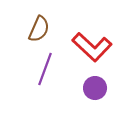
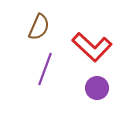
brown semicircle: moved 2 px up
purple circle: moved 2 px right
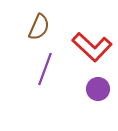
purple circle: moved 1 px right, 1 px down
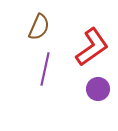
red L-shape: rotated 78 degrees counterclockwise
purple line: rotated 8 degrees counterclockwise
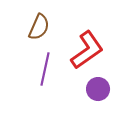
red L-shape: moved 5 px left, 3 px down
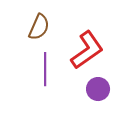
purple line: rotated 12 degrees counterclockwise
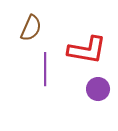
brown semicircle: moved 8 px left, 1 px down
red L-shape: rotated 45 degrees clockwise
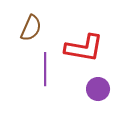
red L-shape: moved 3 px left, 2 px up
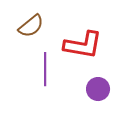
brown semicircle: moved 2 px up; rotated 28 degrees clockwise
red L-shape: moved 1 px left, 3 px up
